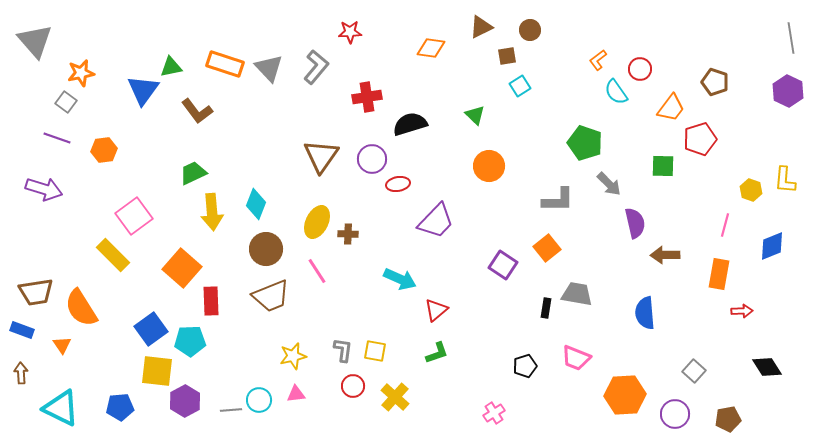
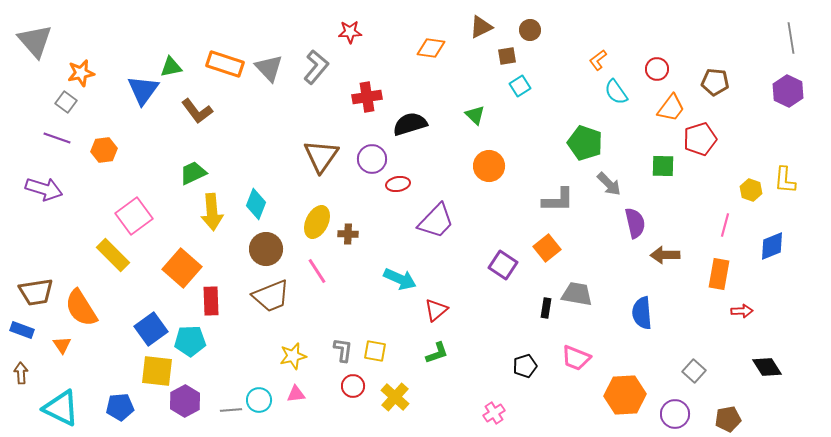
red circle at (640, 69): moved 17 px right
brown pentagon at (715, 82): rotated 12 degrees counterclockwise
blue semicircle at (645, 313): moved 3 px left
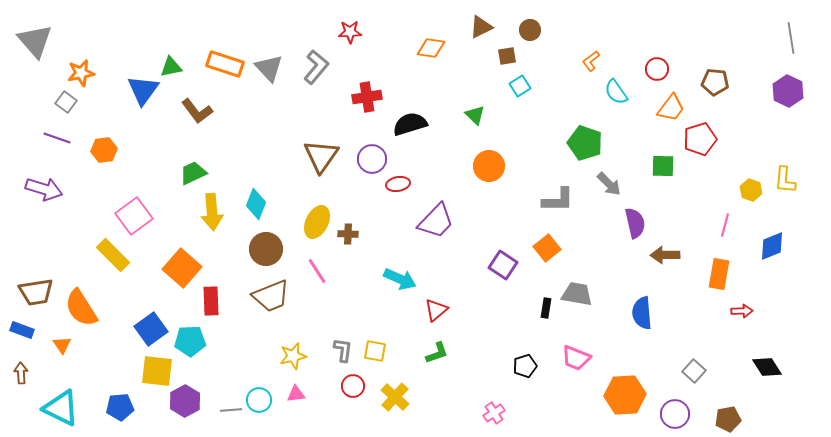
orange L-shape at (598, 60): moved 7 px left, 1 px down
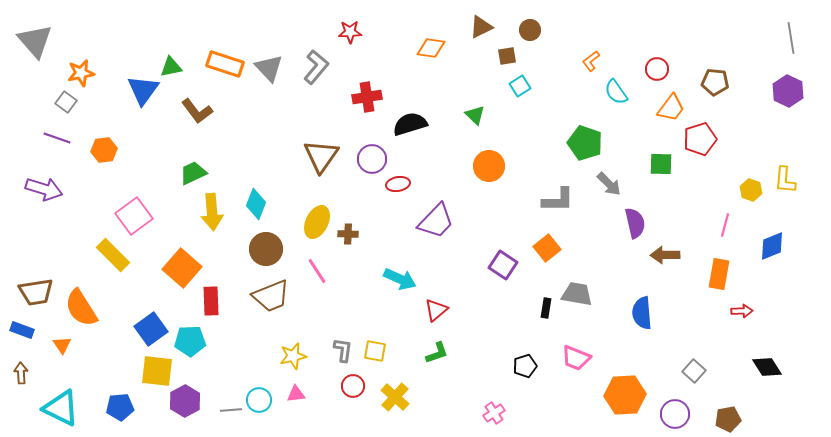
green square at (663, 166): moved 2 px left, 2 px up
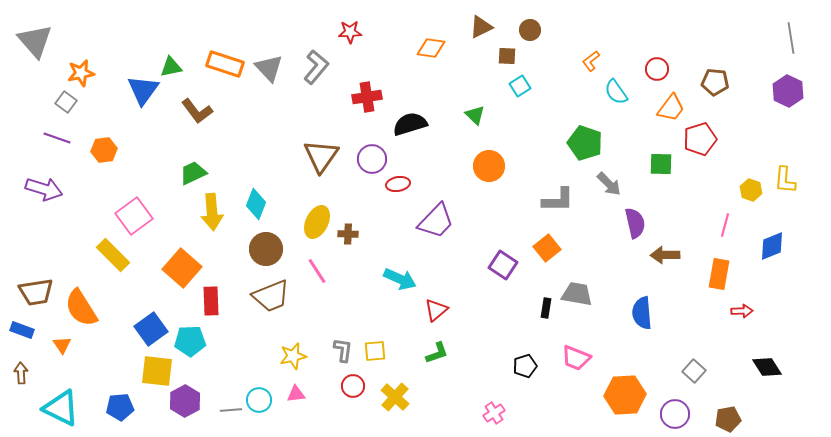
brown square at (507, 56): rotated 12 degrees clockwise
yellow square at (375, 351): rotated 15 degrees counterclockwise
